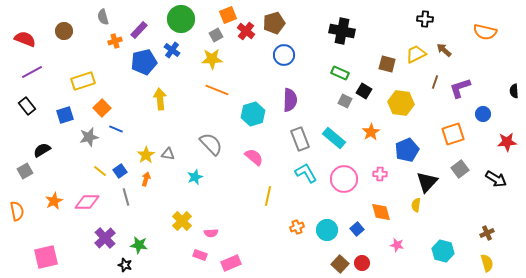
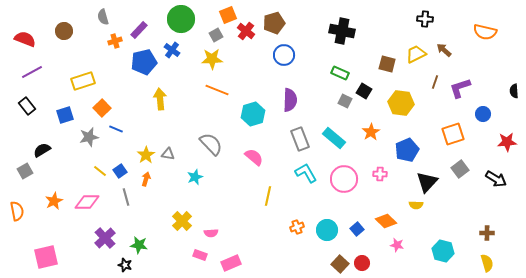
yellow semicircle at (416, 205): rotated 96 degrees counterclockwise
orange diamond at (381, 212): moved 5 px right, 9 px down; rotated 30 degrees counterclockwise
brown cross at (487, 233): rotated 24 degrees clockwise
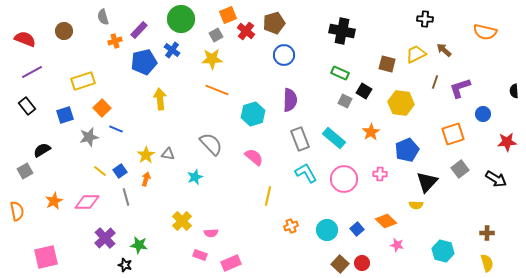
orange cross at (297, 227): moved 6 px left, 1 px up
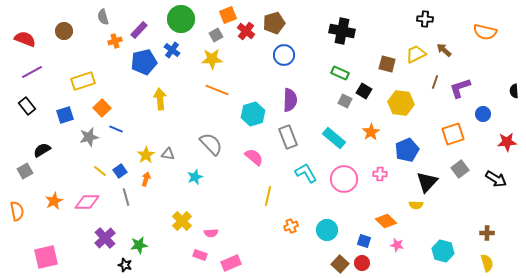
gray rectangle at (300, 139): moved 12 px left, 2 px up
blue square at (357, 229): moved 7 px right, 12 px down; rotated 32 degrees counterclockwise
green star at (139, 245): rotated 18 degrees counterclockwise
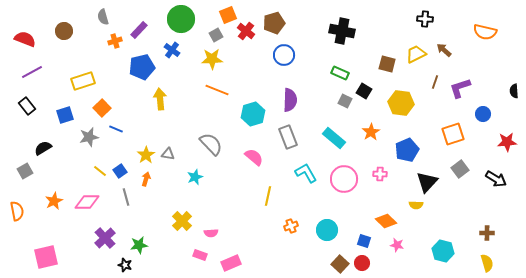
blue pentagon at (144, 62): moved 2 px left, 5 px down
black semicircle at (42, 150): moved 1 px right, 2 px up
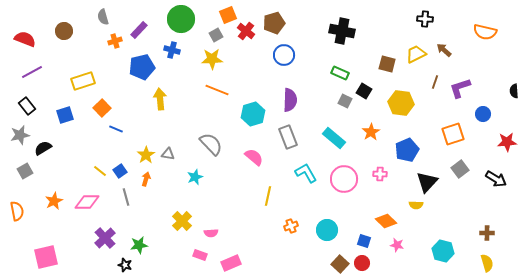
blue cross at (172, 50): rotated 21 degrees counterclockwise
gray star at (89, 137): moved 69 px left, 2 px up
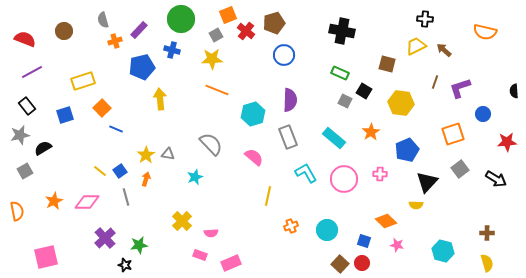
gray semicircle at (103, 17): moved 3 px down
yellow trapezoid at (416, 54): moved 8 px up
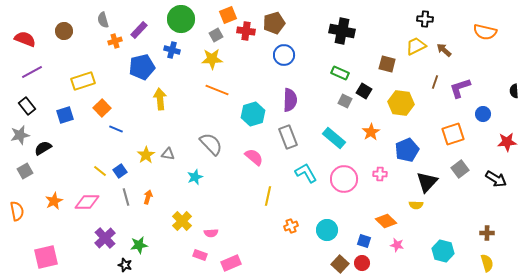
red cross at (246, 31): rotated 30 degrees counterclockwise
orange arrow at (146, 179): moved 2 px right, 18 px down
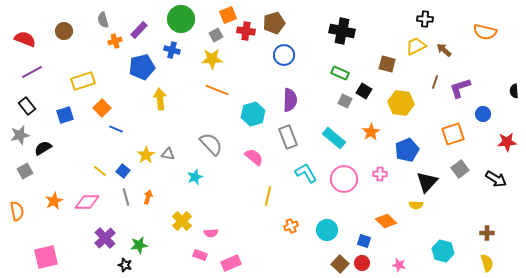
blue square at (120, 171): moved 3 px right; rotated 16 degrees counterclockwise
pink star at (397, 245): moved 2 px right, 20 px down
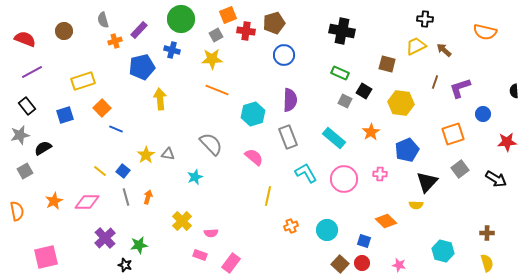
pink rectangle at (231, 263): rotated 30 degrees counterclockwise
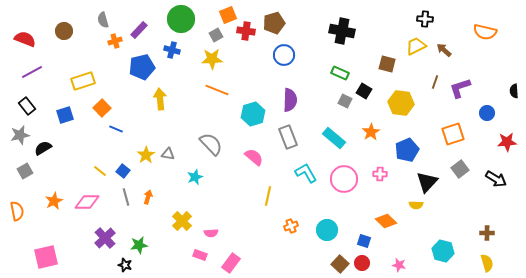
blue circle at (483, 114): moved 4 px right, 1 px up
